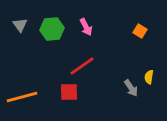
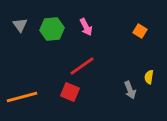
gray arrow: moved 1 px left, 2 px down; rotated 12 degrees clockwise
red square: moved 1 px right; rotated 24 degrees clockwise
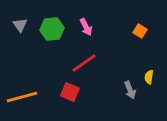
red line: moved 2 px right, 3 px up
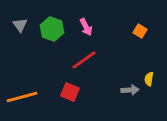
green hexagon: rotated 25 degrees clockwise
red line: moved 3 px up
yellow semicircle: moved 2 px down
gray arrow: rotated 72 degrees counterclockwise
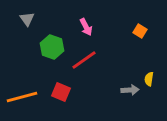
gray triangle: moved 7 px right, 6 px up
green hexagon: moved 18 px down
red square: moved 9 px left
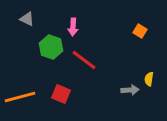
gray triangle: rotated 28 degrees counterclockwise
pink arrow: moved 13 px left; rotated 30 degrees clockwise
green hexagon: moved 1 px left
red line: rotated 72 degrees clockwise
red square: moved 2 px down
orange line: moved 2 px left
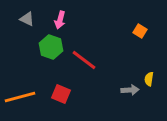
pink arrow: moved 13 px left, 7 px up; rotated 12 degrees clockwise
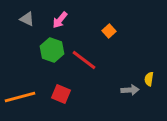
pink arrow: rotated 24 degrees clockwise
orange square: moved 31 px left; rotated 16 degrees clockwise
green hexagon: moved 1 px right, 3 px down
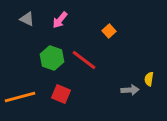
green hexagon: moved 8 px down
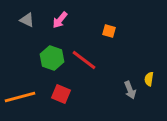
gray triangle: moved 1 px down
orange square: rotated 32 degrees counterclockwise
gray arrow: rotated 72 degrees clockwise
